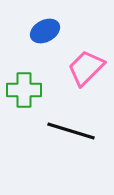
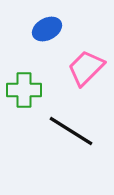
blue ellipse: moved 2 px right, 2 px up
black line: rotated 15 degrees clockwise
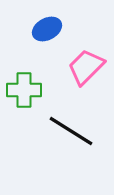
pink trapezoid: moved 1 px up
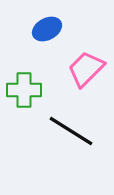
pink trapezoid: moved 2 px down
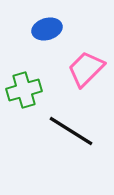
blue ellipse: rotated 12 degrees clockwise
green cross: rotated 16 degrees counterclockwise
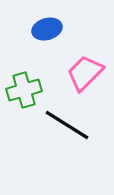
pink trapezoid: moved 1 px left, 4 px down
black line: moved 4 px left, 6 px up
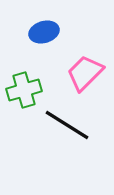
blue ellipse: moved 3 px left, 3 px down
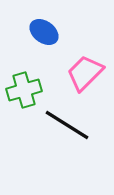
blue ellipse: rotated 52 degrees clockwise
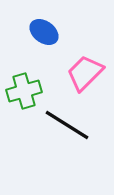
green cross: moved 1 px down
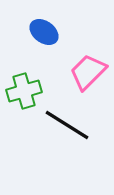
pink trapezoid: moved 3 px right, 1 px up
